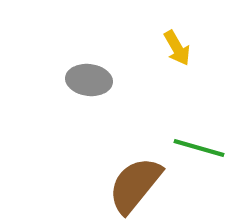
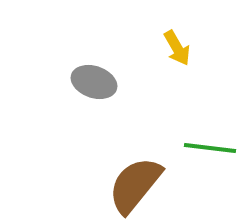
gray ellipse: moved 5 px right, 2 px down; rotated 12 degrees clockwise
green line: moved 11 px right; rotated 9 degrees counterclockwise
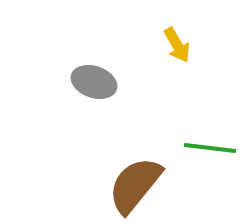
yellow arrow: moved 3 px up
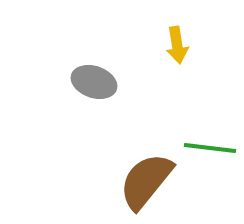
yellow arrow: rotated 21 degrees clockwise
brown semicircle: moved 11 px right, 4 px up
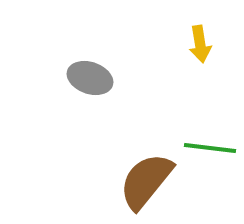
yellow arrow: moved 23 px right, 1 px up
gray ellipse: moved 4 px left, 4 px up
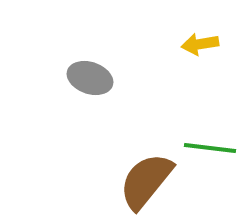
yellow arrow: rotated 90 degrees clockwise
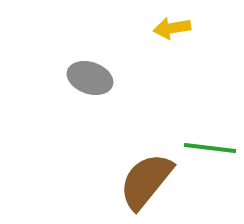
yellow arrow: moved 28 px left, 16 px up
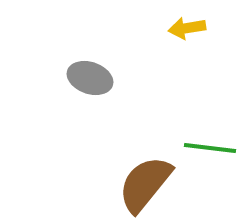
yellow arrow: moved 15 px right
brown semicircle: moved 1 px left, 3 px down
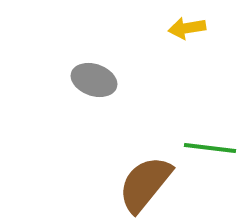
gray ellipse: moved 4 px right, 2 px down
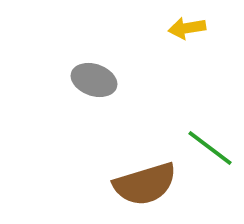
green line: rotated 30 degrees clockwise
brown semicircle: rotated 146 degrees counterclockwise
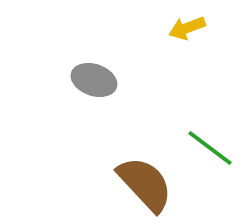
yellow arrow: rotated 12 degrees counterclockwise
brown semicircle: rotated 116 degrees counterclockwise
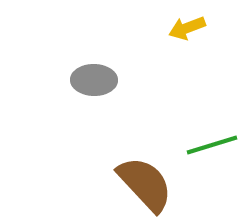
gray ellipse: rotated 18 degrees counterclockwise
green line: moved 2 px right, 3 px up; rotated 54 degrees counterclockwise
